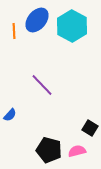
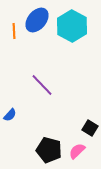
pink semicircle: rotated 30 degrees counterclockwise
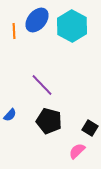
black pentagon: moved 29 px up
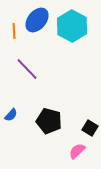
purple line: moved 15 px left, 16 px up
blue semicircle: moved 1 px right
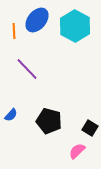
cyan hexagon: moved 3 px right
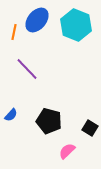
cyan hexagon: moved 1 px right, 1 px up; rotated 8 degrees counterclockwise
orange line: moved 1 px down; rotated 14 degrees clockwise
pink semicircle: moved 10 px left
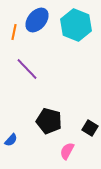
blue semicircle: moved 25 px down
pink semicircle: rotated 18 degrees counterclockwise
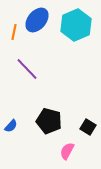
cyan hexagon: rotated 16 degrees clockwise
black square: moved 2 px left, 1 px up
blue semicircle: moved 14 px up
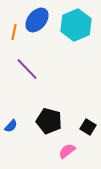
pink semicircle: rotated 24 degrees clockwise
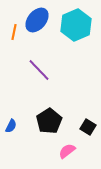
purple line: moved 12 px right, 1 px down
black pentagon: rotated 25 degrees clockwise
blue semicircle: rotated 16 degrees counterclockwise
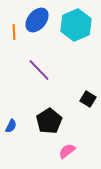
orange line: rotated 14 degrees counterclockwise
black square: moved 28 px up
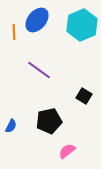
cyan hexagon: moved 6 px right
purple line: rotated 10 degrees counterclockwise
black square: moved 4 px left, 3 px up
black pentagon: rotated 20 degrees clockwise
